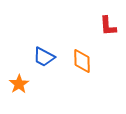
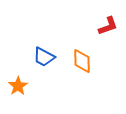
red L-shape: rotated 105 degrees counterclockwise
orange star: moved 1 px left, 2 px down
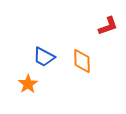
orange star: moved 10 px right, 2 px up
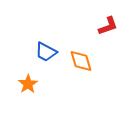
blue trapezoid: moved 2 px right, 5 px up
orange diamond: moved 1 px left; rotated 15 degrees counterclockwise
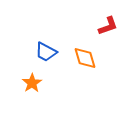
orange diamond: moved 4 px right, 3 px up
orange star: moved 4 px right, 1 px up
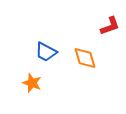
red L-shape: moved 2 px right
orange star: rotated 18 degrees counterclockwise
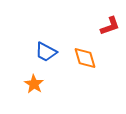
orange star: moved 2 px right, 1 px down; rotated 12 degrees clockwise
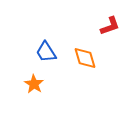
blue trapezoid: rotated 30 degrees clockwise
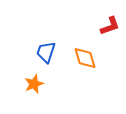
blue trapezoid: rotated 50 degrees clockwise
orange star: rotated 18 degrees clockwise
